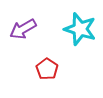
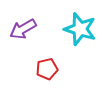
red pentagon: rotated 25 degrees clockwise
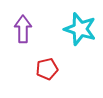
purple arrow: rotated 120 degrees clockwise
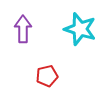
red pentagon: moved 7 px down
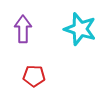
red pentagon: moved 13 px left; rotated 15 degrees clockwise
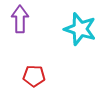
purple arrow: moved 3 px left, 10 px up
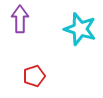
red pentagon: rotated 20 degrees counterclockwise
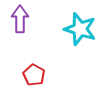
red pentagon: moved 1 px up; rotated 25 degrees counterclockwise
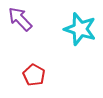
purple arrow: rotated 44 degrees counterclockwise
